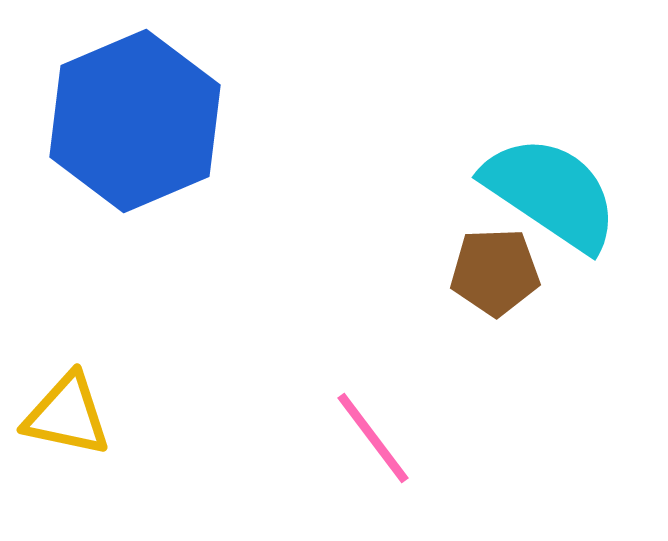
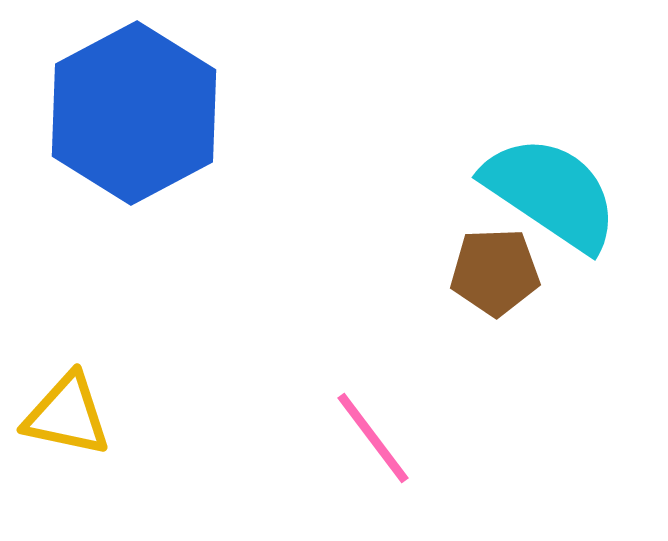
blue hexagon: moved 1 px left, 8 px up; rotated 5 degrees counterclockwise
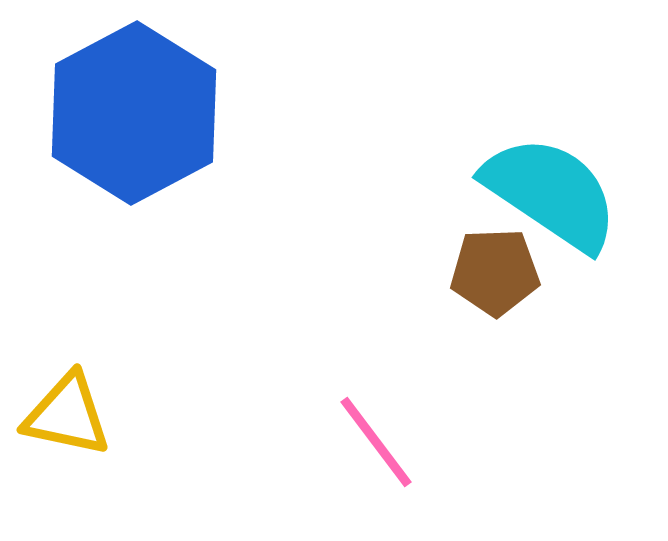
pink line: moved 3 px right, 4 px down
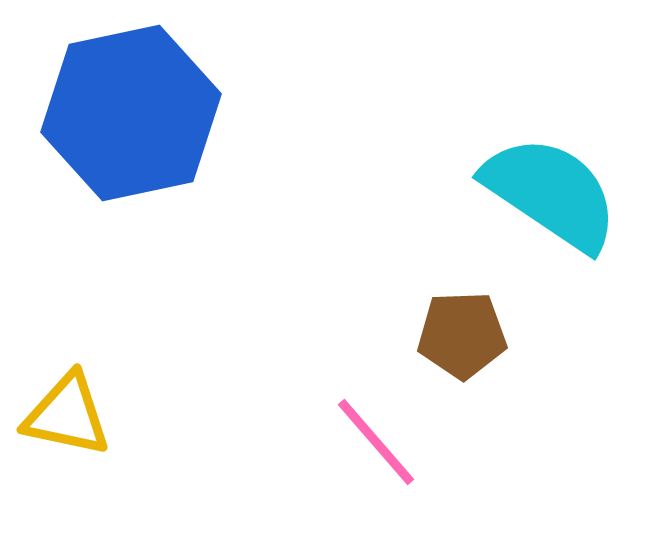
blue hexagon: moved 3 px left; rotated 16 degrees clockwise
brown pentagon: moved 33 px left, 63 px down
pink line: rotated 4 degrees counterclockwise
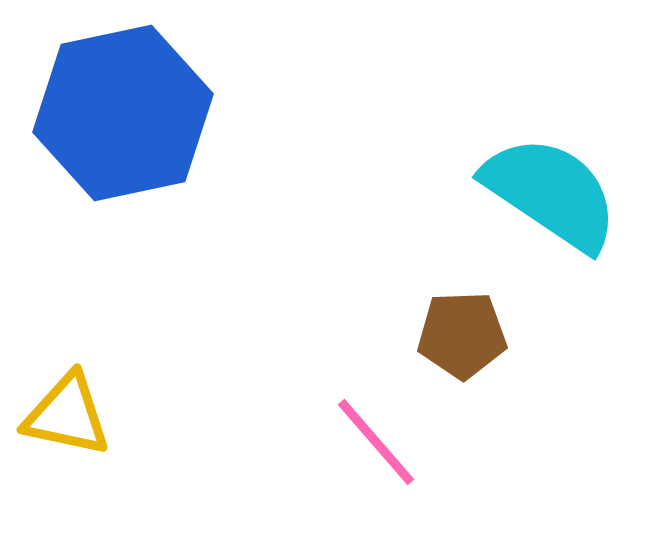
blue hexagon: moved 8 px left
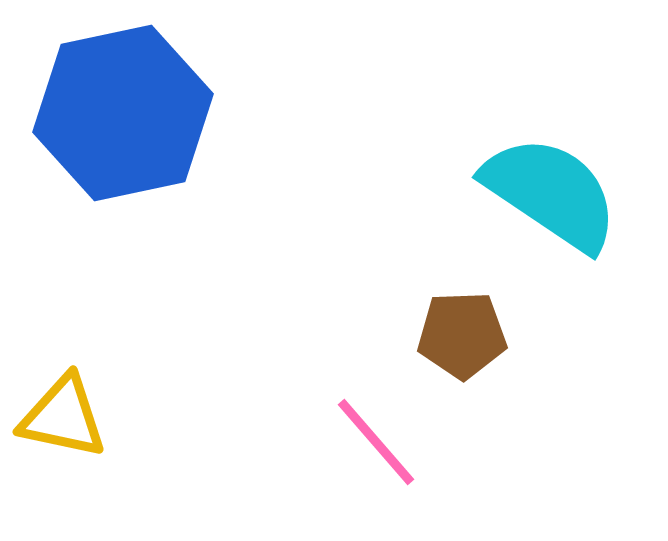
yellow triangle: moved 4 px left, 2 px down
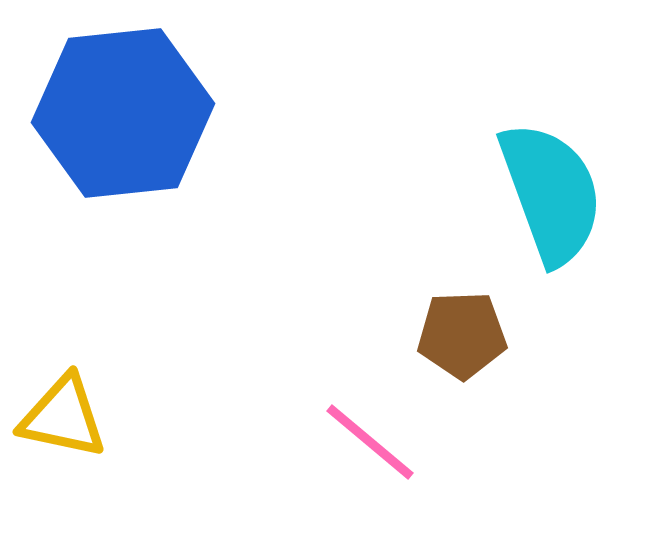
blue hexagon: rotated 6 degrees clockwise
cyan semicircle: rotated 36 degrees clockwise
pink line: moved 6 px left; rotated 9 degrees counterclockwise
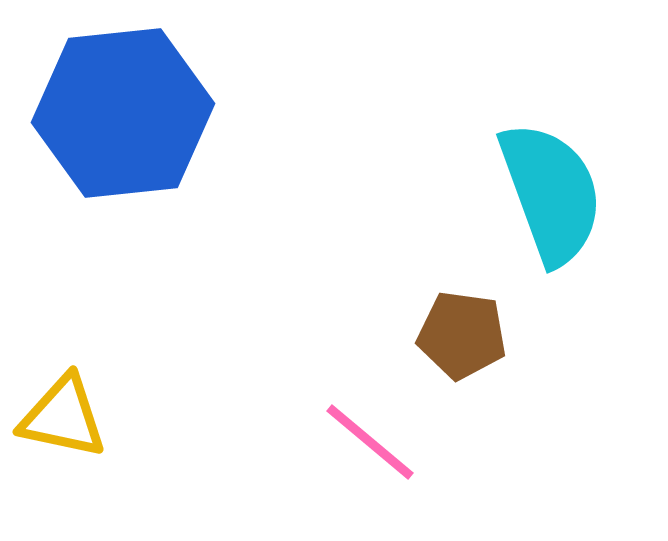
brown pentagon: rotated 10 degrees clockwise
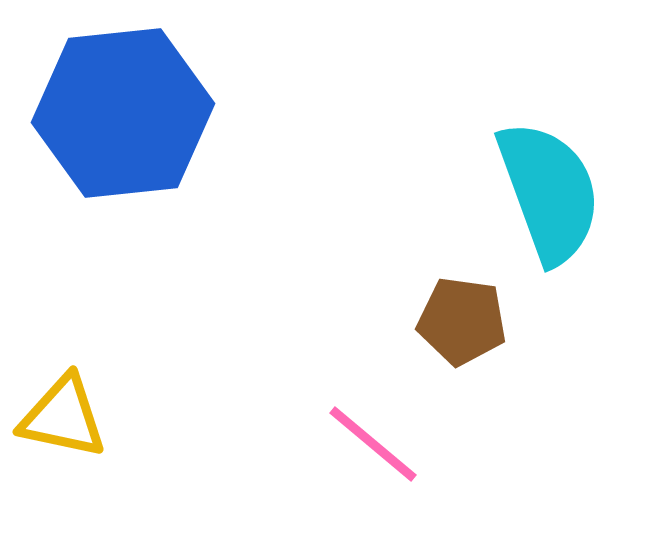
cyan semicircle: moved 2 px left, 1 px up
brown pentagon: moved 14 px up
pink line: moved 3 px right, 2 px down
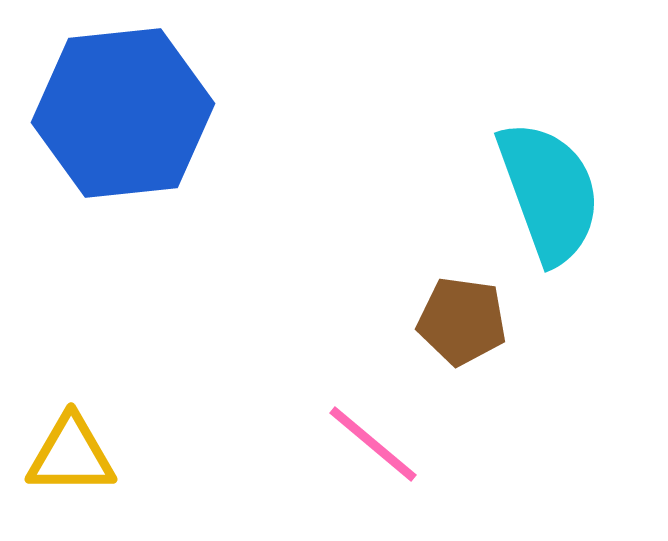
yellow triangle: moved 8 px right, 38 px down; rotated 12 degrees counterclockwise
